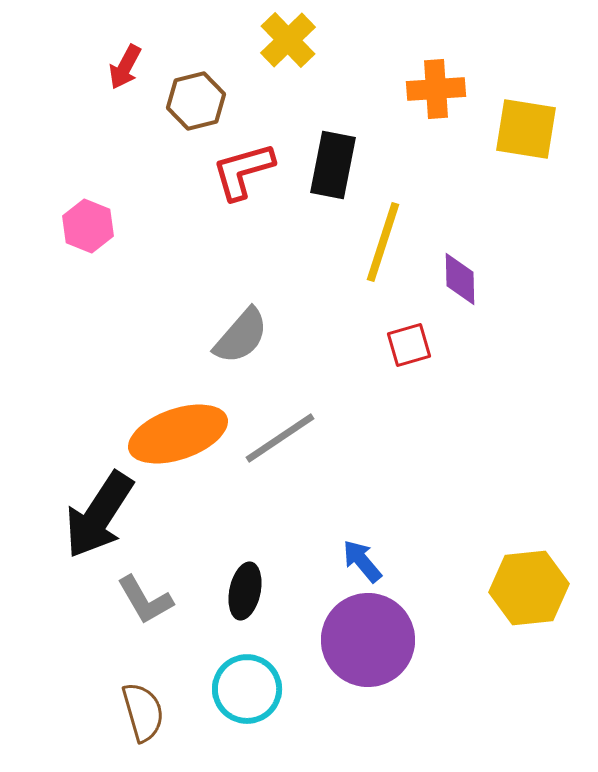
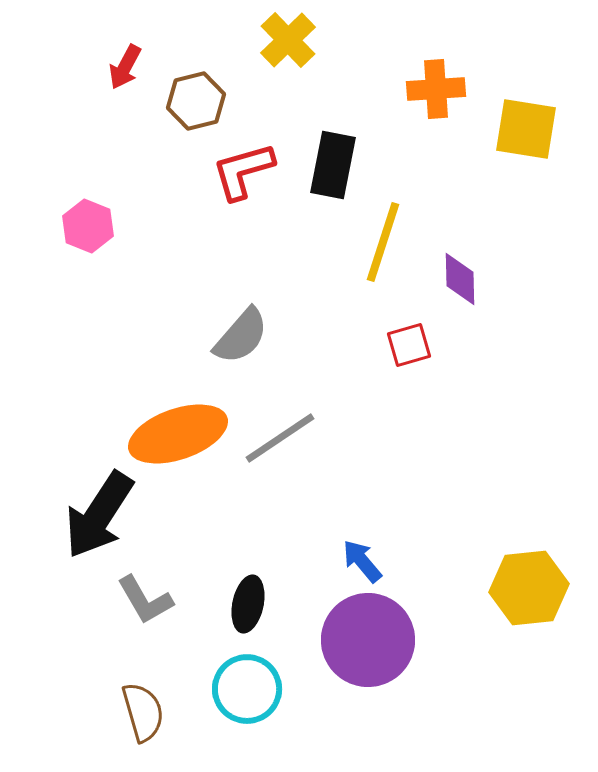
black ellipse: moved 3 px right, 13 px down
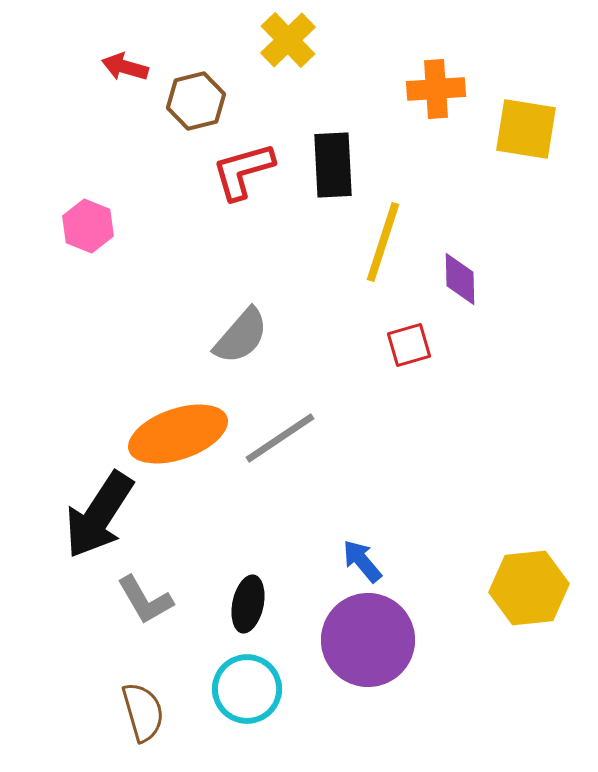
red arrow: rotated 78 degrees clockwise
black rectangle: rotated 14 degrees counterclockwise
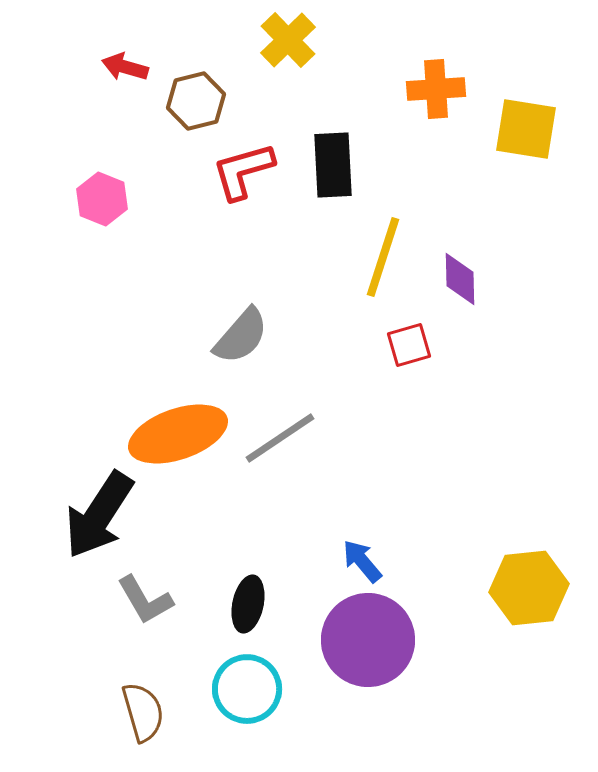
pink hexagon: moved 14 px right, 27 px up
yellow line: moved 15 px down
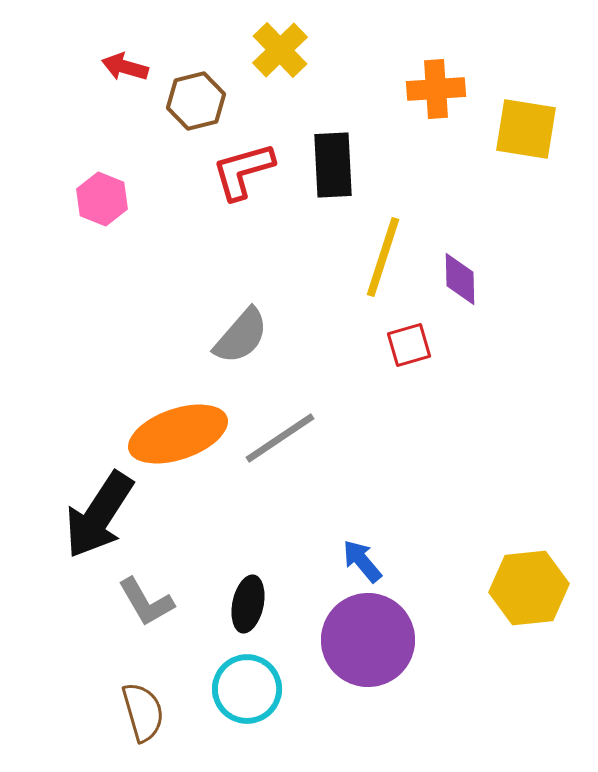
yellow cross: moved 8 px left, 10 px down
gray L-shape: moved 1 px right, 2 px down
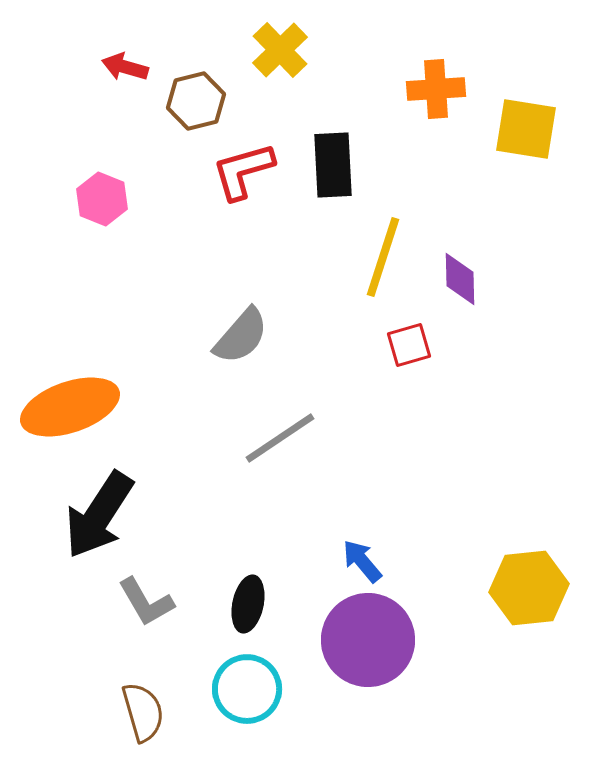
orange ellipse: moved 108 px left, 27 px up
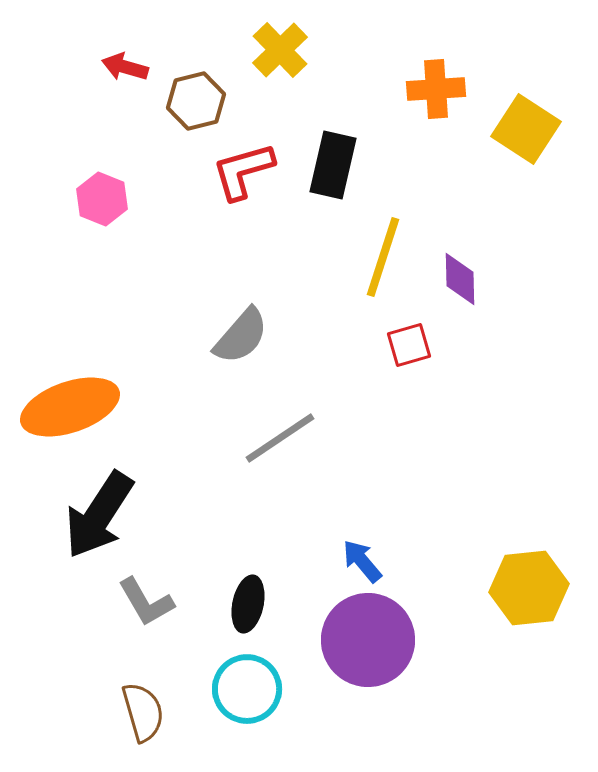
yellow square: rotated 24 degrees clockwise
black rectangle: rotated 16 degrees clockwise
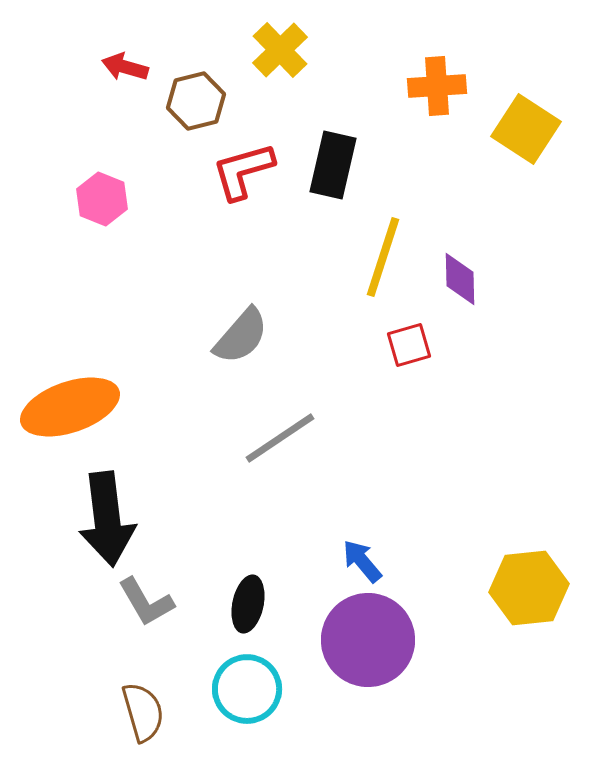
orange cross: moved 1 px right, 3 px up
black arrow: moved 8 px right, 4 px down; rotated 40 degrees counterclockwise
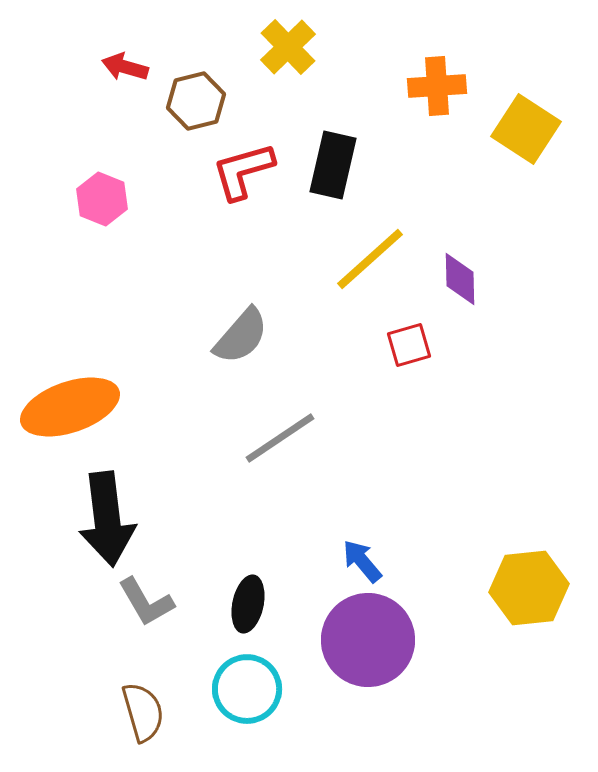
yellow cross: moved 8 px right, 3 px up
yellow line: moved 13 px left, 2 px down; rotated 30 degrees clockwise
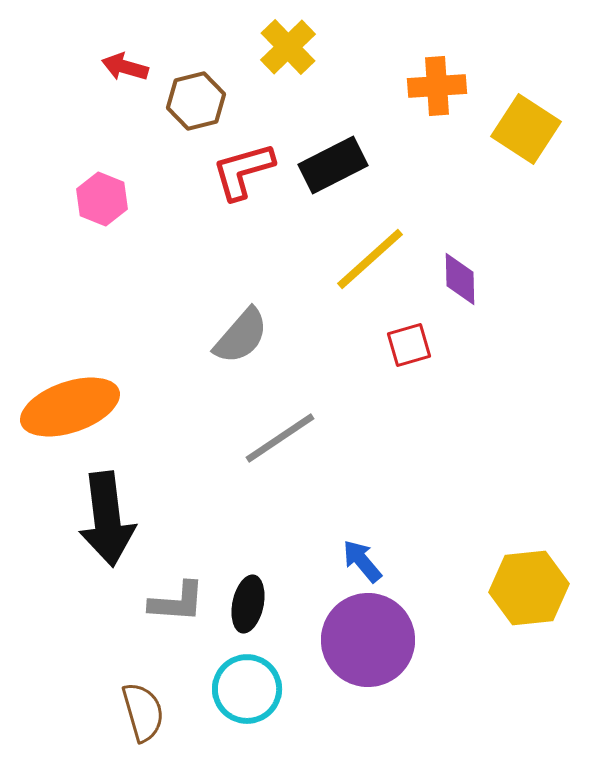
black rectangle: rotated 50 degrees clockwise
gray L-shape: moved 31 px right; rotated 56 degrees counterclockwise
